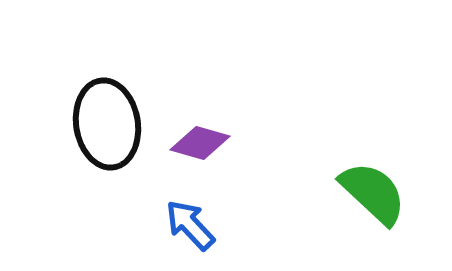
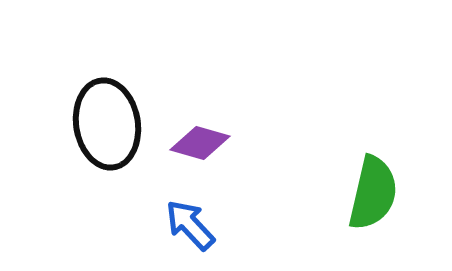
green semicircle: rotated 60 degrees clockwise
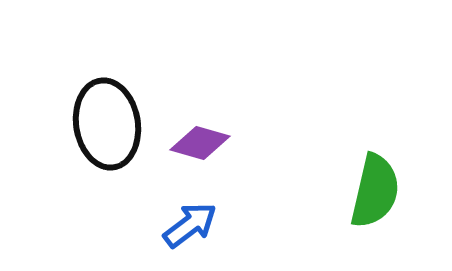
green semicircle: moved 2 px right, 2 px up
blue arrow: rotated 96 degrees clockwise
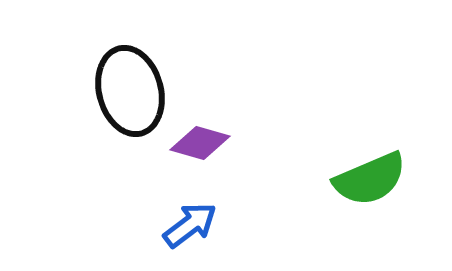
black ellipse: moved 23 px right, 33 px up; rotated 6 degrees counterclockwise
green semicircle: moved 5 px left, 12 px up; rotated 54 degrees clockwise
